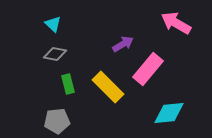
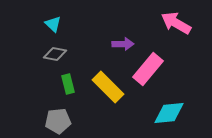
purple arrow: rotated 30 degrees clockwise
gray pentagon: moved 1 px right
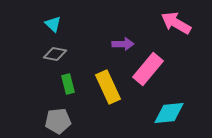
yellow rectangle: rotated 20 degrees clockwise
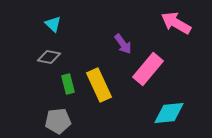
purple arrow: rotated 55 degrees clockwise
gray diamond: moved 6 px left, 3 px down
yellow rectangle: moved 9 px left, 2 px up
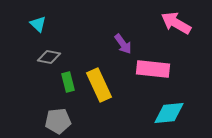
cyan triangle: moved 15 px left
pink rectangle: moved 5 px right; rotated 56 degrees clockwise
green rectangle: moved 2 px up
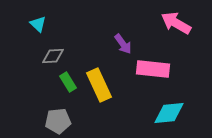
gray diamond: moved 4 px right, 1 px up; rotated 15 degrees counterclockwise
green rectangle: rotated 18 degrees counterclockwise
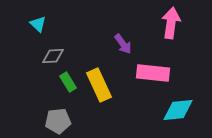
pink arrow: moved 5 px left; rotated 68 degrees clockwise
pink rectangle: moved 4 px down
cyan diamond: moved 9 px right, 3 px up
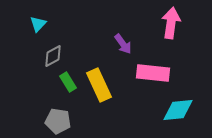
cyan triangle: rotated 30 degrees clockwise
gray diamond: rotated 25 degrees counterclockwise
gray pentagon: rotated 15 degrees clockwise
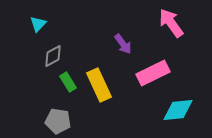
pink arrow: rotated 44 degrees counterclockwise
pink rectangle: rotated 32 degrees counterclockwise
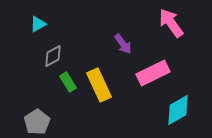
cyan triangle: rotated 18 degrees clockwise
cyan diamond: rotated 24 degrees counterclockwise
gray pentagon: moved 21 px left, 1 px down; rotated 30 degrees clockwise
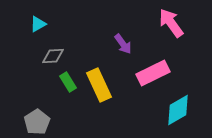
gray diamond: rotated 25 degrees clockwise
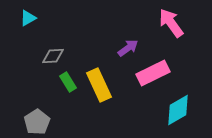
cyan triangle: moved 10 px left, 6 px up
purple arrow: moved 5 px right, 4 px down; rotated 90 degrees counterclockwise
